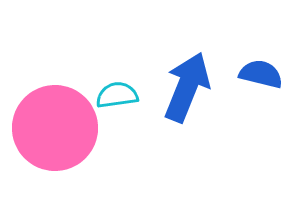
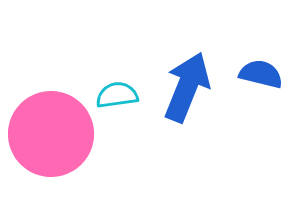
pink circle: moved 4 px left, 6 px down
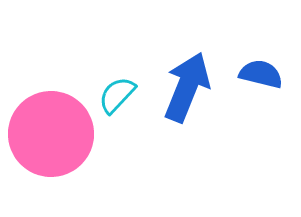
cyan semicircle: rotated 39 degrees counterclockwise
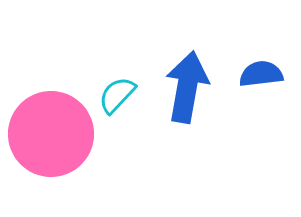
blue semicircle: rotated 21 degrees counterclockwise
blue arrow: rotated 12 degrees counterclockwise
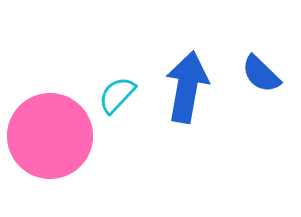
blue semicircle: rotated 129 degrees counterclockwise
pink circle: moved 1 px left, 2 px down
